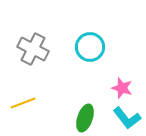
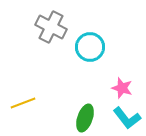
gray cross: moved 18 px right, 22 px up
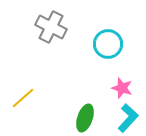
cyan circle: moved 18 px right, 3 px up
yellow line: moved 5 px up; rotated 20 degrees counterclockwise
cyan L-shape: moved 1 px right; rotated 100 degrees counterclockwise
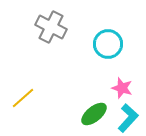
green ellipse: moved 9 px right, 4 px up; rotated 32 degrees clockwise
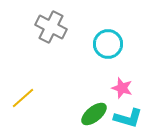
cyan L-shape: rotated 64 degrees clockwise
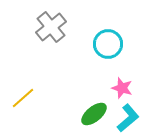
gray cross: rotated 24 degrees clockwise
cyan L-shape: rotated 56 degrees counterclockwise
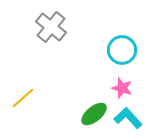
gray cross: rotated 12 degrees counterclockwise
cyan circle: moved 14 px right, 6 px down
cyan L-shape: rotated 92 degrees counterclockwise
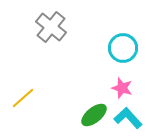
cyan circle: moved 1 px right, 2 px up
green ellipse: moved 1 px down
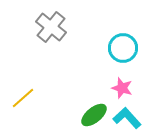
cyan L-shape: moved 1 px left
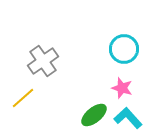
gray cross: moved 8 px left, 34 px down; rotated 16 degrees clockwise
cyan circle: moved 1 px right, 1 px down
cyan L-shape: moved 1 px right
